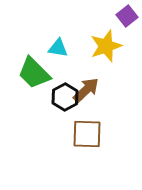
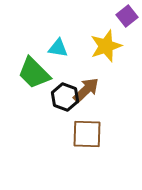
black hexagon: rotated 12 degrees counterclockwise
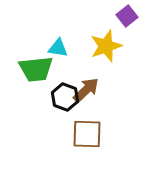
green trapezoid: moved 2 px right, 4 px up; rotated 51 degrees counterclockwise
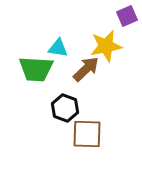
purple square: rotated 15 degrees clockwise
yellow star: rotated 8 degrees clockwise
green trapezoid: rotated 9 degrees clockwise
brown arrow: moved 21 px up
black hexagon: moved 11 px down
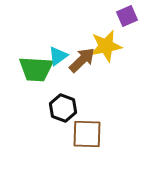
cyan triangle: moved 8 px down; rotated 45 degrees counterclockwise
brown arrow: moved 4 px left, 9 px up
black hexagon: moved 2 px left
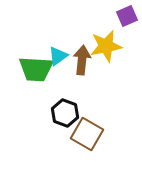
brown arrow: rotated 40 degrees counterclockwise
black hexagon: moved 2 px right, 5 px down
brown square: rotated 28 degrees clockwise
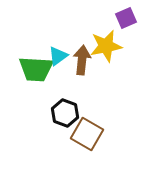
purple square: moved 1 px left, 2 px down
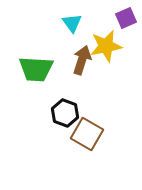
cyan triangle: moved 14 px right, 33 px up; rotated 30 degrees counterclockwise
brown arrow: rotated 12 degrees clockwise
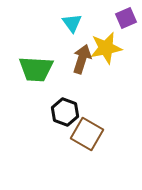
yellow star: moved 2 px down
brown arrow: moved 1 px up
black hexagon: moved 1 px up
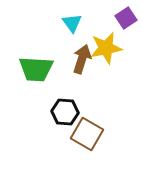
purple square: rotated 10 degrees counterclockwise
black hexagon: rotated 16 degrees counterclockwise
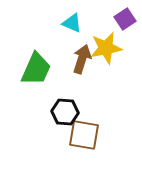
purple square: moved 1 px left, 1 px down
cyan triangle: rotated 30 degrees counterclockwise
green trapezoid: rotated 69 degrees counterclockwise
brown square: moved 3 px left, 1 px down; rotated 20 degrees counterclockwise
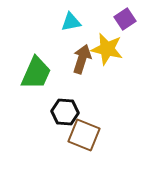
cyan triangle: moved 1 px left, 1 px up; rotated 35 degrees counterclockwise
yellow star: moved 1 px right, 1 px down; rotated 24 degrees clockwise
green trapezoid: moved 4 px down
brown square: rotated 12 degrees clockwise
